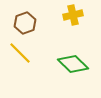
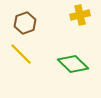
yellow cross: moved 7 px right
yellow line: moved 1 px right, 1 px down
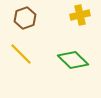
brown hexagon: moved 5 px up
green diamond: moved 4 px up
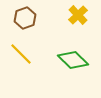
yellow cross: moved 2 px left; rotated 30 degrees counterclockwise
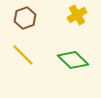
yellow cross: moved 1 px left; rotated 12 degrees clockwise
yellow line: moved 2 px right, 1 px down
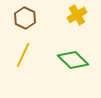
brown hexagon: rotated 15 degrees counterclockwise
yellow line: rotated 70 degrees clockwise
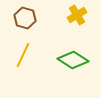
brown hexagon: rotated 10 degrees counterclockwise
green diamond: rotated 12 degrees counterclockwise
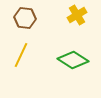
brown hexagon: rotated 10 degrees counterclockwise
yellow line: moved 2 px left
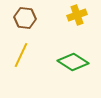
yellow cross: rotated 12 degrees clockwise
green diamond: moved 2 px down
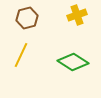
brown hexagon: moved 2 px right; rotated 20 degrees counterclockwise
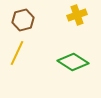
brown hexagon: moved 4 px left, 2 px down
yellow line: moved 4 px left, 2 px up
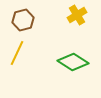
yellow cross: rotated 12 degrees counterclockwise
